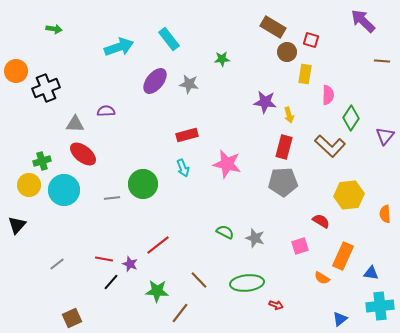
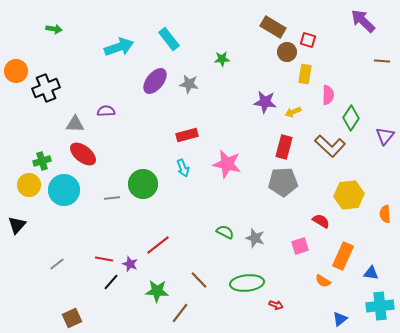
red square at (311, 40): moved 3 px left
yellow arrow at (289, 115): moved 4 px right, 3 px up; rotated 84 degrees clockwise
orange semicircle at (322, 278): moved 1 px right, 3 px down
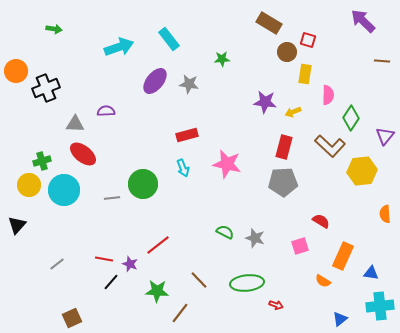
brown rectangle at (273, 27): moved 4 px left, 4 px up
yellow hexagon at (349, 195): moved 13 px right, 24 px up
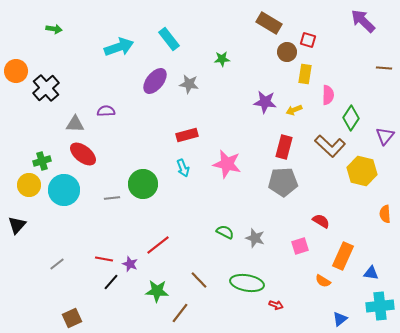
brown line at (382, 61): moved 2 px right, 7 px down
black cross at (46, 88): rotated 20 degrees counterclockwise
yellow arrow at (293, 112): moved 1 px right, 2 px up
yellow hexagon at (362, 171): rotated 20 degrees clockwise
green ellipse at (247, 283): rotated 16 degrees clockwise
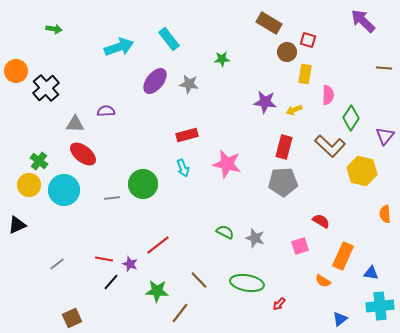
green cross at (42, 161): moved 3 px left; rotated 36 degrees counterclockwise
black triangle at (17, 225): rotated 24 degrees clockwise
red arrow at (276, 305): moved 3 px right, 1 px up; rotated 112 degrees clockwise
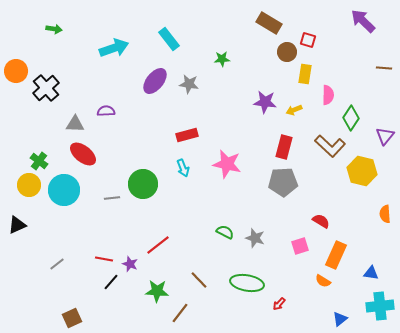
cyan arrow at (119, 47): moved 5 px left, 1 px down
orange rectangle at (343, 256): moved 7 px left, 1 px up
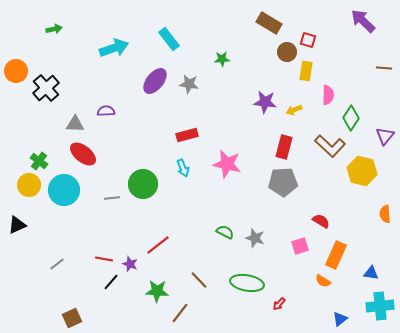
green arrow at (54, 29): rotated 21 degrees counterclockwise
yellow rectangle at (305, 74): moved 1 px right, 3 px up
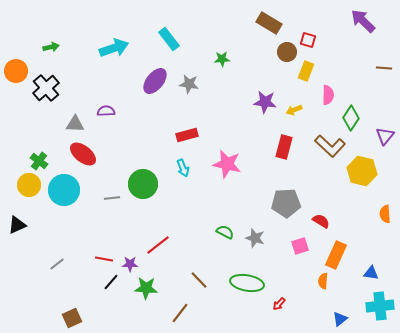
green arrow at (54, 29): moved 3 px left, 18 px down
yellow rectangle at (306, 71): rotated 12 degrees clockwise
gray pentagon at (283, 182): moved 3 px right, 21 px down
purple star at (130, 264): rotated 21 degrees counterclockwise
orange semicircle at (323, 281): rotated 63 degrees clockwise
green star at (157, 291): moved 11 px left, 3 px up
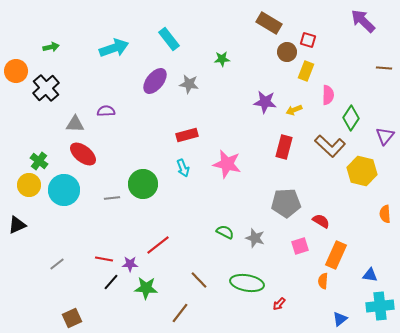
blue triangle at (371, 273): moved 1 px left, 2 px down
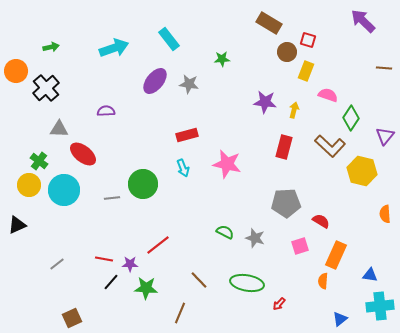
pink semicircle at (328, 95): rotated 72 degrees counterclockwise
yellow arrow at (294, 110): rotated 126 degrees clockwise
gray triangle at (75, 124): moved 16 px left, 5 px down
brown line at (180, 313): rotated 15 degrees counterclockwise
